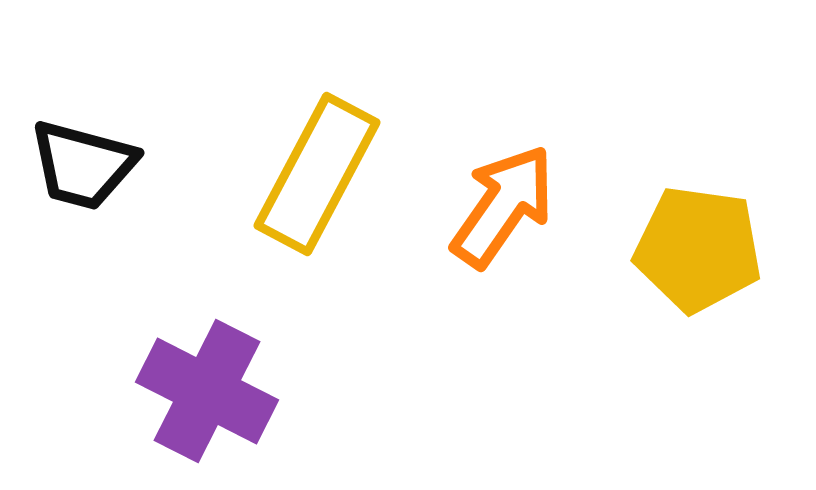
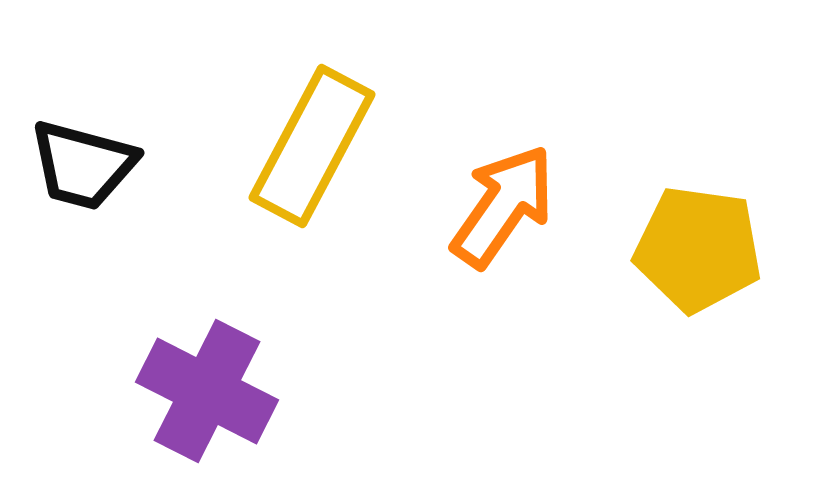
yellow rectangle: moved 5 px left, 28 px up
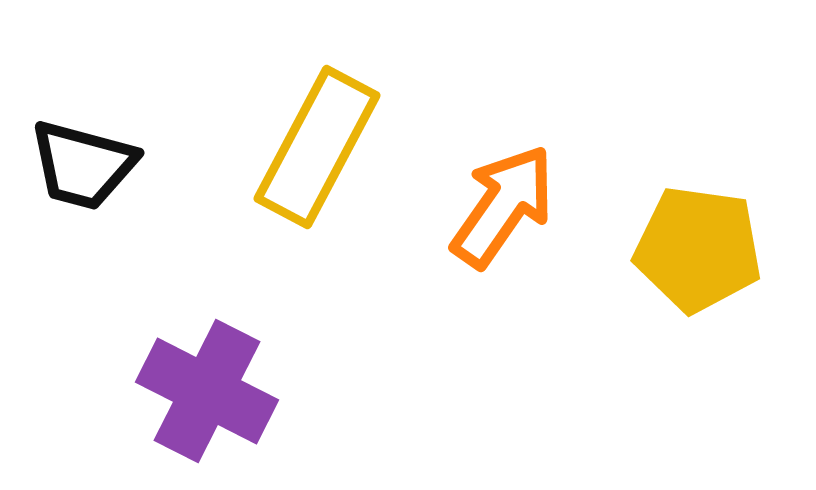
yellow rectangle: moved 5 px right, 1 px down
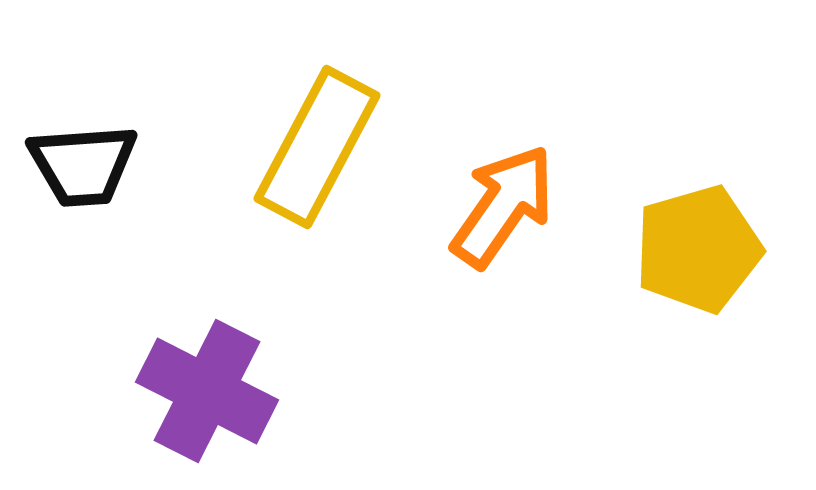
black trapezoid: rotated 19 degrees counterclockwise
yellow pentagon: rotated 24 degrees counterclockwise
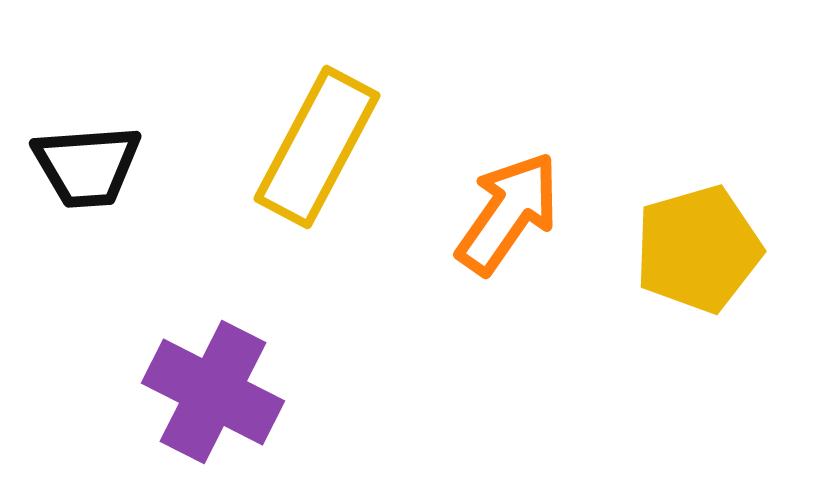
black trapezoid: moved 4 px right, 1 px down
orange arrow: moved 5 px right, 7 px down
purple cross: moved 6 px right, 1 px down
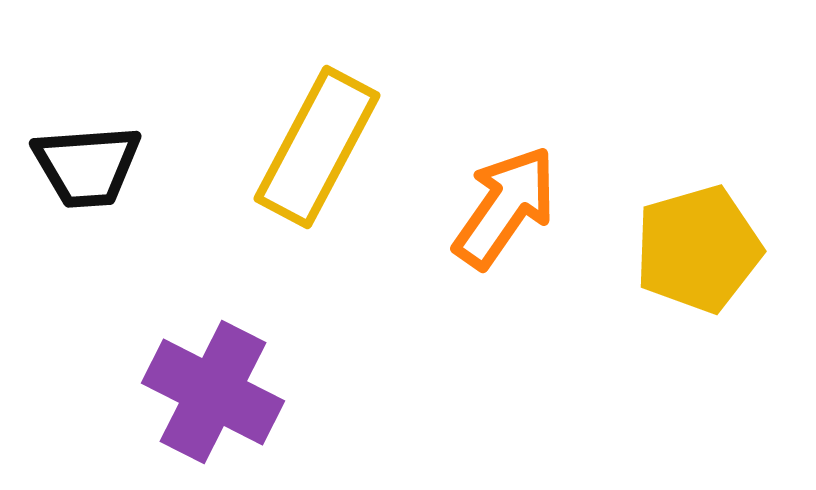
orange arrow: moved 3 px left, 6 px up
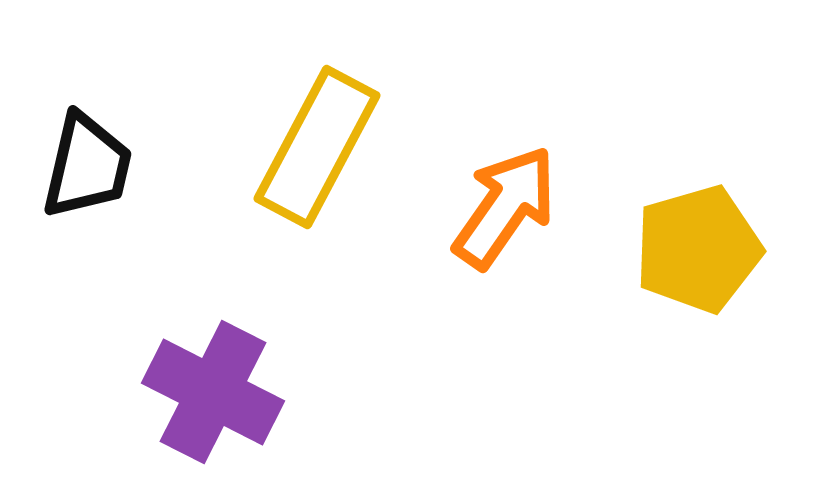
black trapezoid: rotated 73 degrees counterclockwise
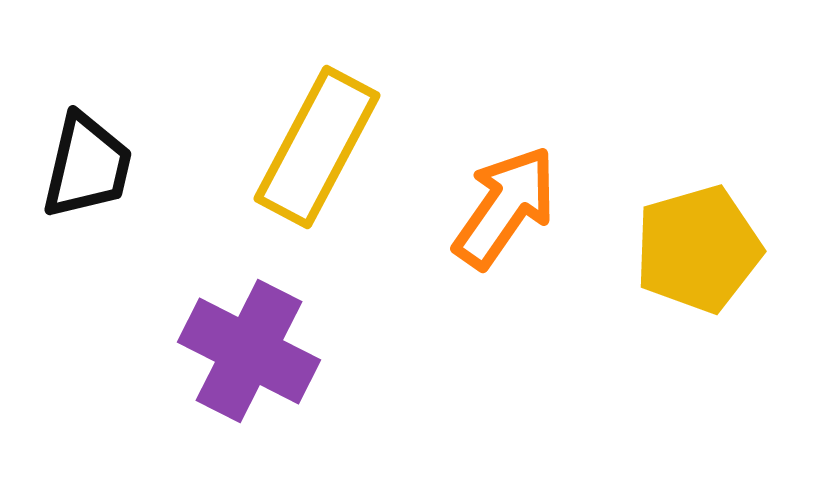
purple cross: moved 36 px right, 41 px up
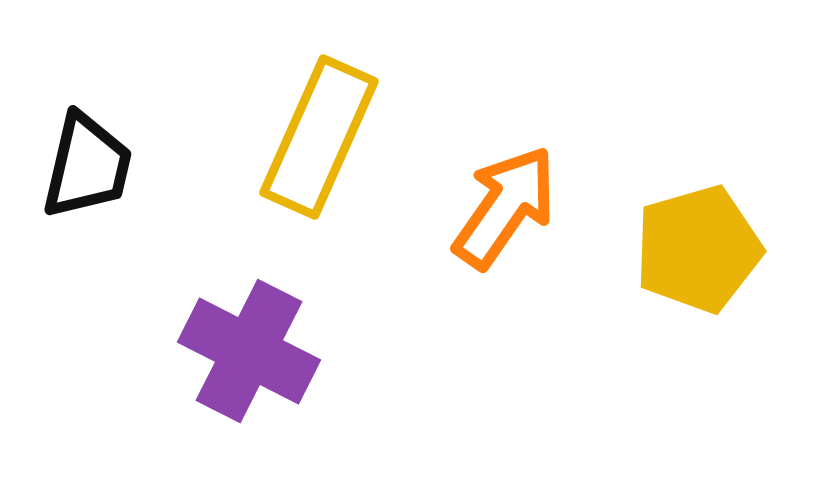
yellow rectangle: moved 2 px right, 10 px up; rotated 4 degrees counterclockwise
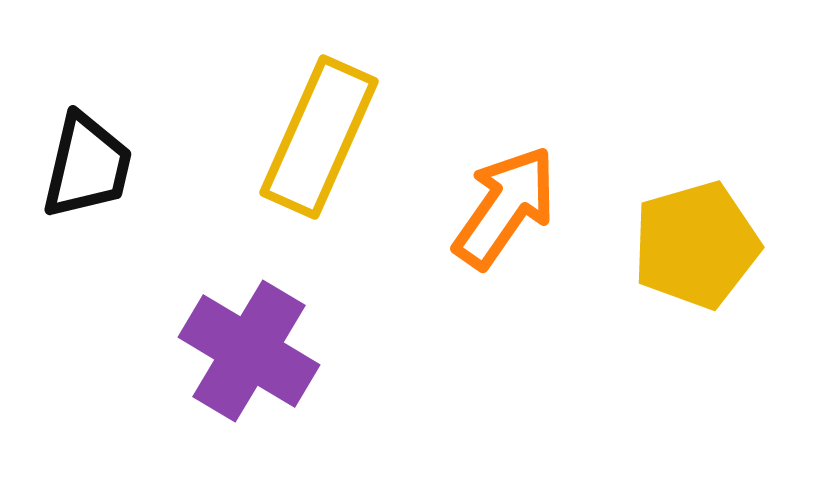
yellow pentagon: moved 2 px left, 4 px up
purple cross: rotated 4 degrees clockwise
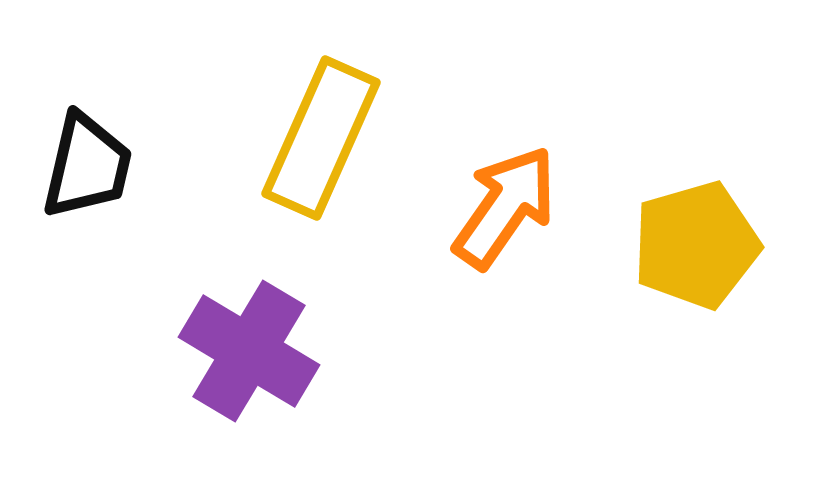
yellow rectangle: moved 2 px right, 1 px down
